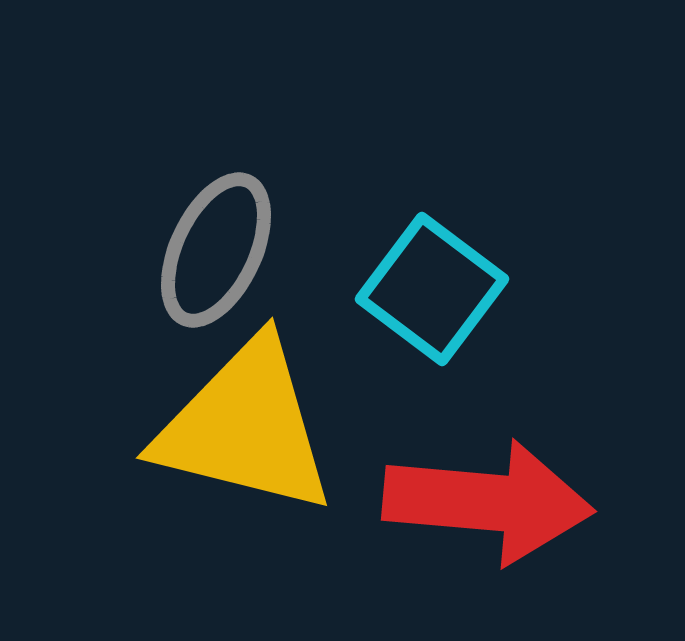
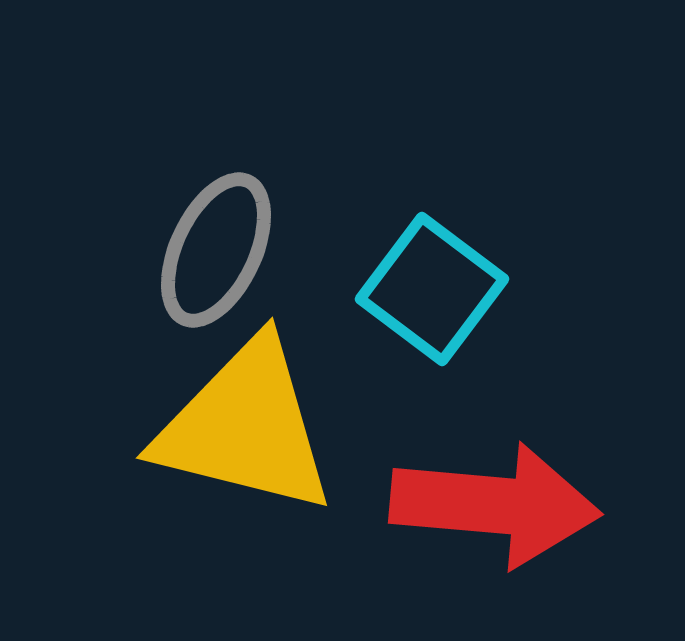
red arrow: moved 7 px right, 3 px down
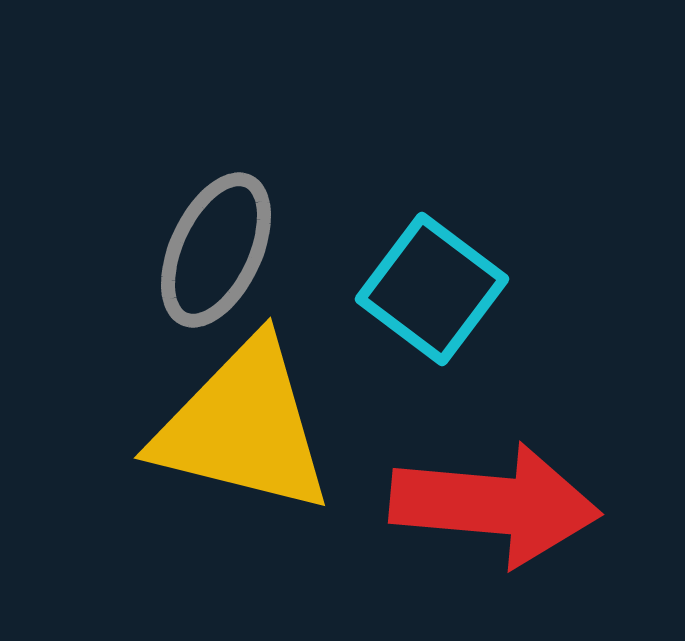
yellow triangle: moved 2 px left
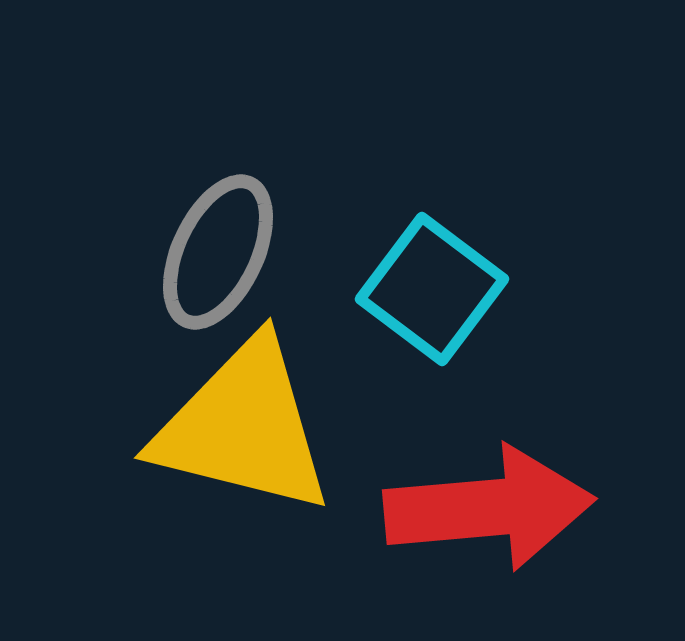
gray ellipse: moved 2 px right, 2 px down
red arrow: moved 6 px left, 3 px down; rotated 10 degrees counterclockwise
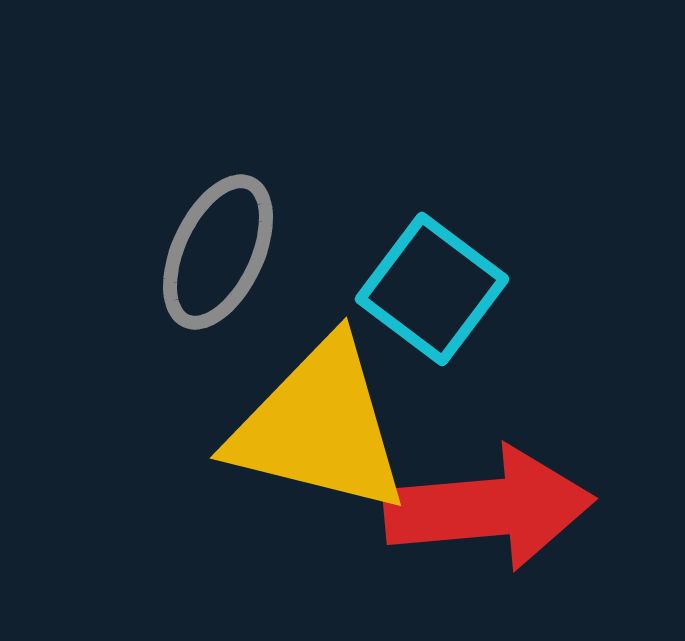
yellow triangle: moved 76 px right
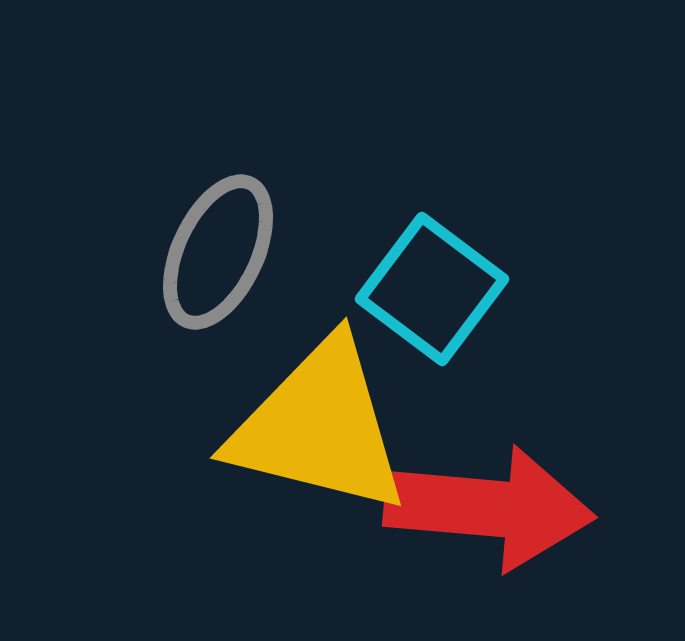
red arrow: rotated 10 degrees clockwise
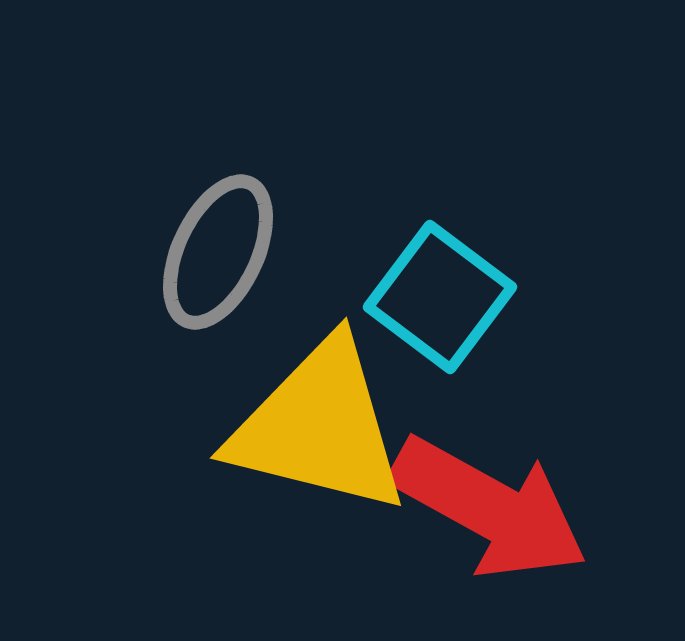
cyan square: moved 8 px right, 8 px down
red arrow: rotated 24 degrees clockwise
